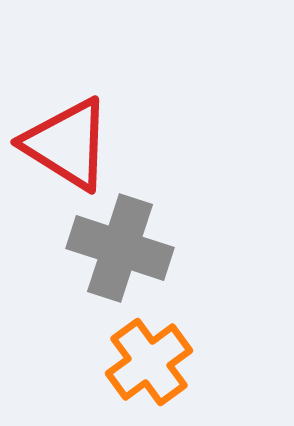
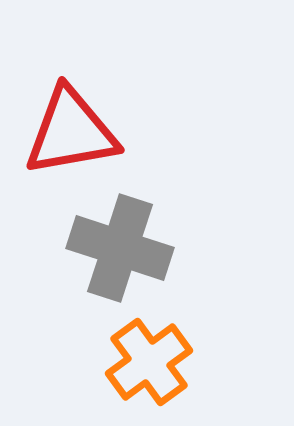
red triangle: moved 4 px right, 12 px up; rotated 42 degrees counterclockwise
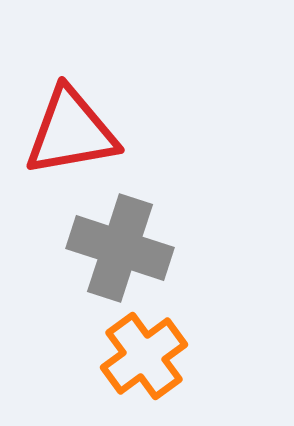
orange cross: moved 5 px left, 6 px up
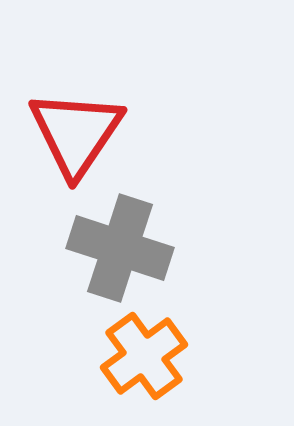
red triangle: moved 5 px right, 1 px down; rotated 46 degrees counterclockwise
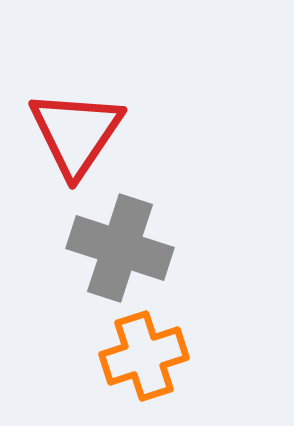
orange cross: rotated 18 degrees clockwise
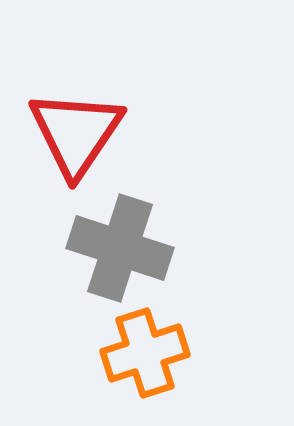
orange cross: moved 1 px right, 3 px up
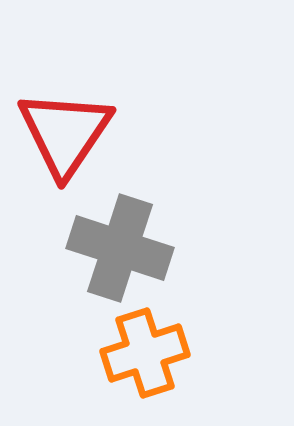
red triangle: moved 11 px left
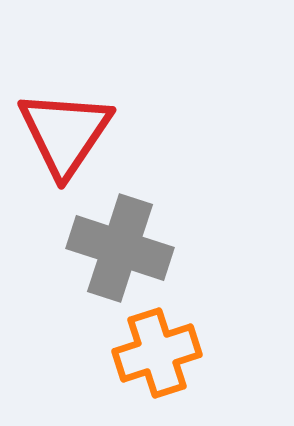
orange cross: moved 12 px right
